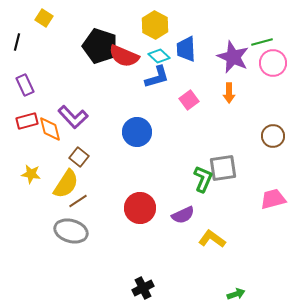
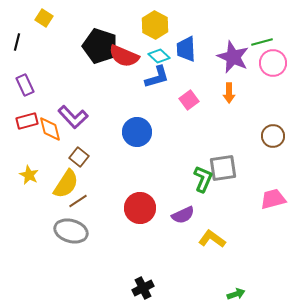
yellow star: moved 2 px left, 1 px down; rotated 18 degrees clockwise
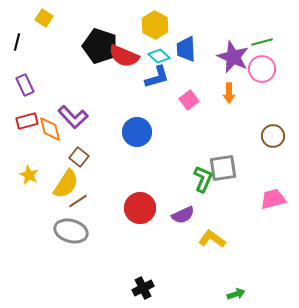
pink circle: moved 11 px left, 6 px down
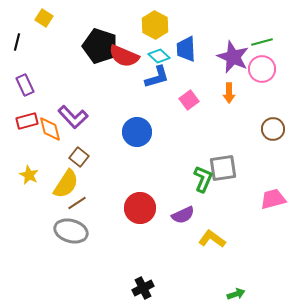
brown circle: moved 7 px up
brown line: moved 1 px left, 2 px down
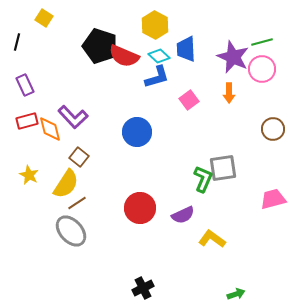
gray ellipse: rotated 32 degrees clockwise
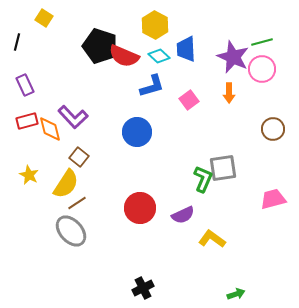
blue L-shape: moved 5 px left, 9 px down
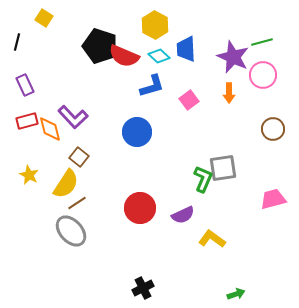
pink circle: moved 1 px right, 6 px down
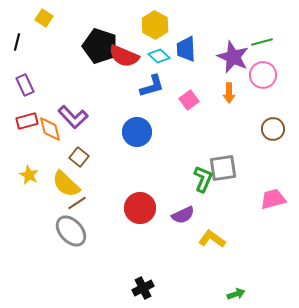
yellow semicircle: rotated 100 degrees clockwise
